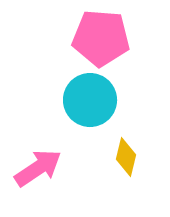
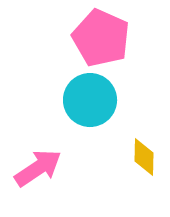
pink pentagon: rotated 20 degrees clockwise
yellow diamond: moved 18 px right; rotated 12 degrees counterclockwise
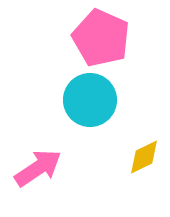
yellow diamond: rotated 63 degrees clockwise
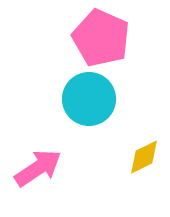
cyan circle: moved 1 px left, 1 px up
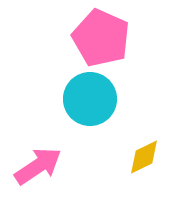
cyan circle: moved 1 px right
pink arrow: moved 2 px up
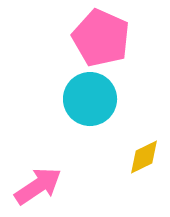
pink arrow: moved 20 px down
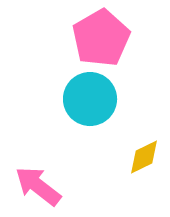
pink pentagon: rotated 18 degrees clockwise
pink arrow: rotated 108 degrees counterclockwise
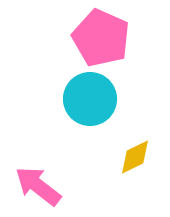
pink pentagon: rotated 18 degrees counterclockwise
yellow diamond: moved 9 px left
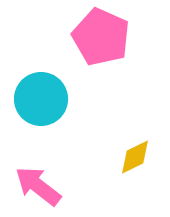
pink pentagon: moved 1 px up
cyan circle: moved 49 px left
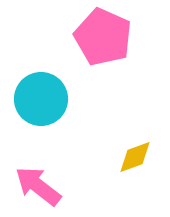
pink pentagon: moved 2 px right
yellow diamond: rotated 6 degrees clockwise
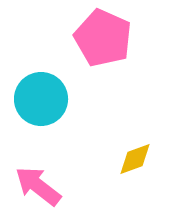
pink pentagon: moved 1 px down
yellow diamond: moved 2 px down
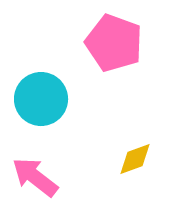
pink pentagon: moved 11 px right, 5 px down; rotated 4 degrees counterclockwise
pink arrow: moved 3 px left, 9 px up
